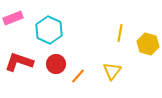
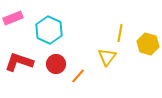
yellow triangle: moved 5 px left, 14 px up
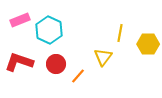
pink rectangle: moved 7 px right, 2 px down
yellow hexagon: rotated 15 degrees counterclockwise
yellow triangle: moved 4 px left
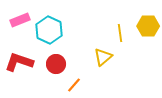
yellow line: rotated 18 degrees counterclockwise
yellow hexagon: moved 18 px up
yellow triangle: rotated 12 degrees clockwise
orange line: moved 4 px left, 9 px down
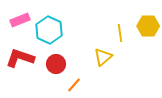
red L-shape: moved 1 px right, 4 px up
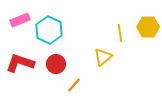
yellow hexagon: moved 1 px down
red L-shape: moved 5 px down
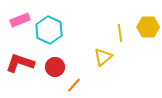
red circle: moved 1 px left, 3 px down
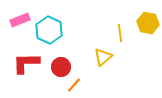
yellow hexagon: moved 4 px up; rotated 10 degrees clockwise
red L-shape: moved 6 px right; rotated 20 degrees counterclockwise
red circle: moved 6 px right
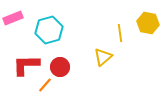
pink rectangle: moved 7 px left, 2 px up
cyan hexagon: rotated 20 degrees clockwise
red L-shape: moved 2 px down
red circle: moved 1 px left
orange line: moved 29 px left
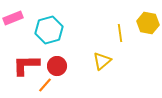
yellow triangle: moved 1 px left, 4 px down
red circle: moved 3 px left, 1 px up
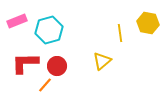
pink rectangle: moved 4 px right, 3 px down
red L-shape: moved 1 px left, 2 px up
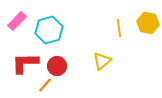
pink rectangle: rotated 24 degrees counterclockwise
yellow line: moved 1 px left, 5 px up
